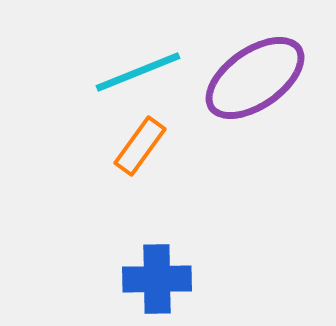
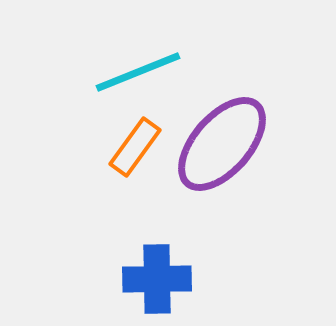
purple ellipse: moved 33 px left, 66 px down; rotated 14 degrees counterclockwise
orange rectangle: moved 5 px left, 1 px down
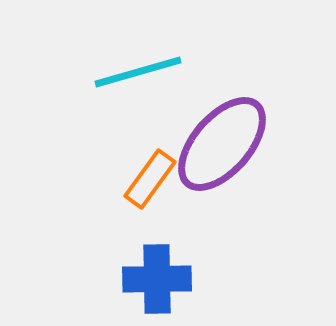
cyan line: rotated 6 degrees clockwise
orange rectangle: moved 15 px right, 32 px down
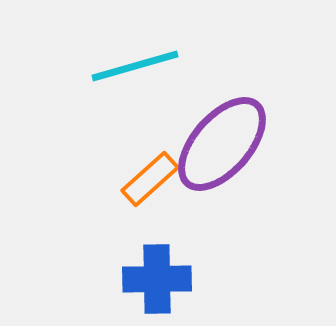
cyan line: moved 3 px left, 6 px up
orange rectangle: rotated 12 degrees clockwise
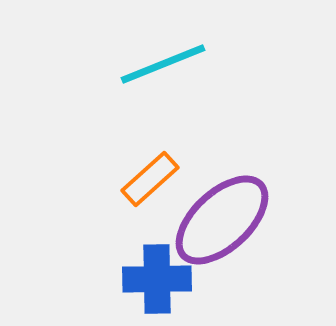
cyan line: moved 28 px right, 2 px up; rotated 6 degrees counterclockwise
purple ellipse: moved 76 px down; rotated 6 degrees clockwise
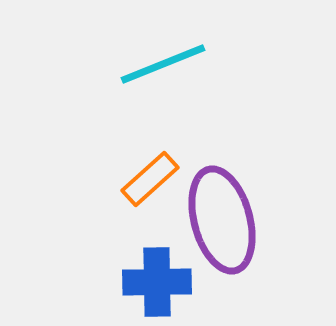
purple ellipse: rotated 62 degrees counterclockwise
blue cross: moved 3 px down
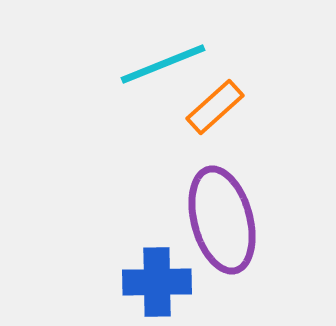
orange rectangle: moved 65 px right, 72 px up
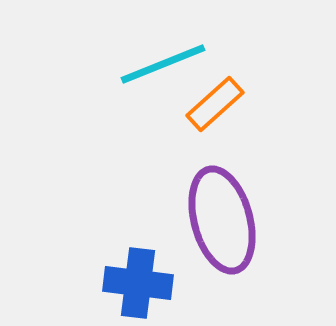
orange rectangle: moved 3 px up
blue cross: moved 19 px left, 1 px down; rotated 8 degrees clockwise
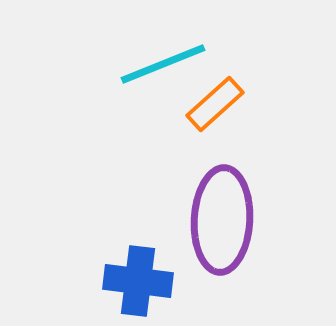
purple ellipse: rotated 18 degrees clockwise
blue cross: moved 2 px up
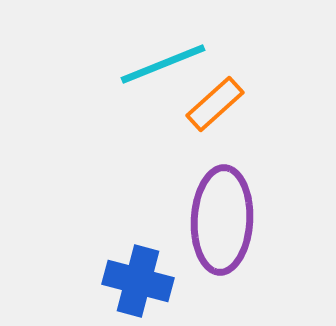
blue cross: rotated 8 degrees clockwise
